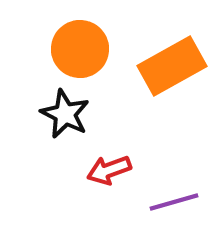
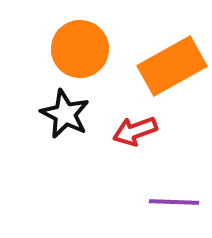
red arrow: moved 26 px right, 39 px up
purple line: rotated 18 degrees clockwise
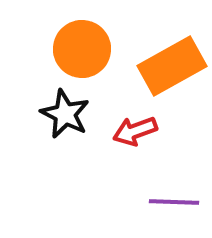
orange circle: moved 2 px right
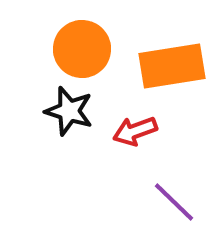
orange rectangle: rotated 20 degrees clockwise
black star: moved 4 px right, 3 px up; rotated 9 degrees counterclockwise
purple line: rotated 42 degrees clockwise
